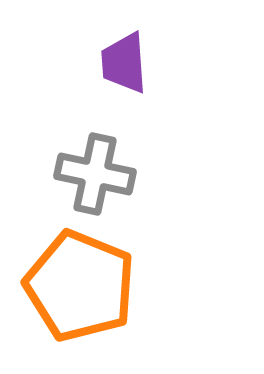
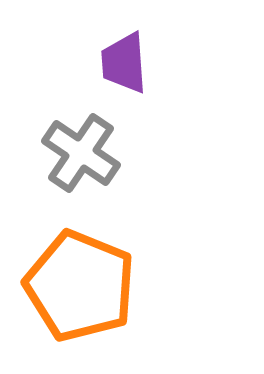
gray cross: moved 14 px left, 21 px up; rotated 22 degrees clockwise
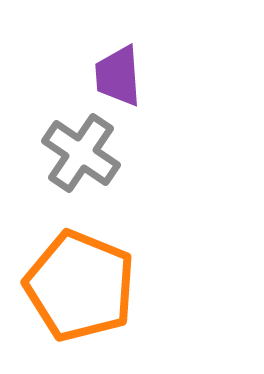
purple trapezoid: moved 6 px left, 13 px down
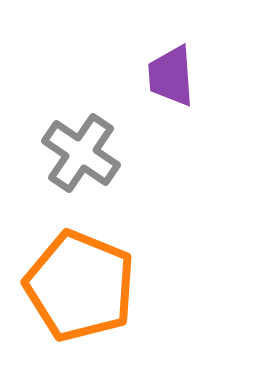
purple trapezoid: moved 53 px right
